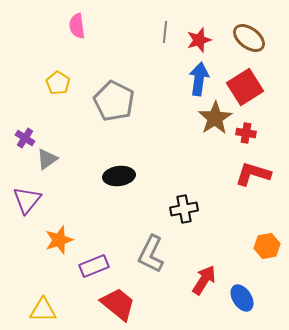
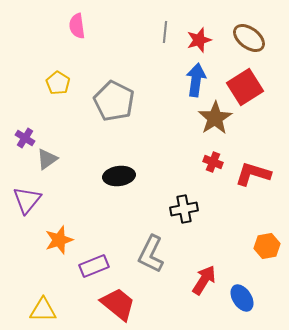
blue arrow: moved 3 px left, 1 px down
red cross: moved 33 px left, 29 px down; rotated 12 degrees clockwise
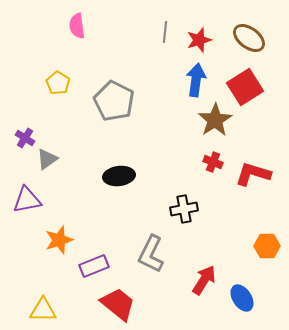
brown star: moved 2 px down
purple triangle: rotated 40 degrees clockwise
orange hexagon: rotated 10 degrees clockwise
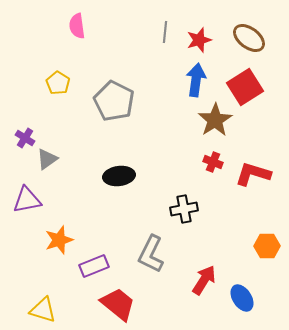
yellow triangle: rotated 16 degrees clockwise
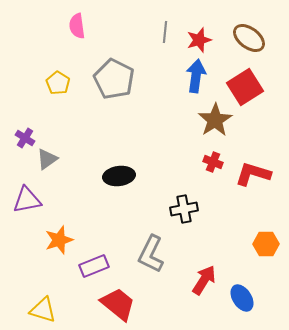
blue arrow: moved 4 px up
gray pentagon: moved 22 px up
orange hexagon: moved 1 px left, 2 px up
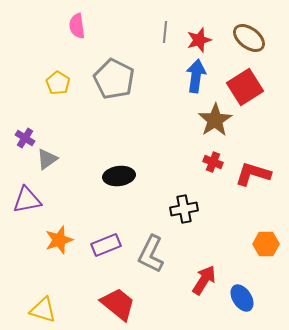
purple rectangle: moved 12 px right, 21 px up
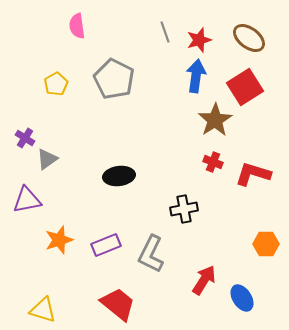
gray line: rotated 25 degrees counterclockwise
yellow pentagon: moved 2 px left, 1 px down; rotated 10 degrees clockwise
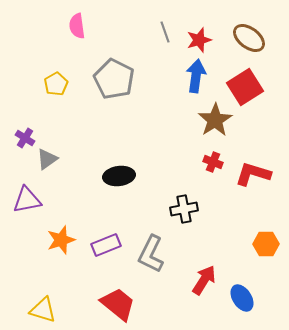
orange star: moved 2 px right
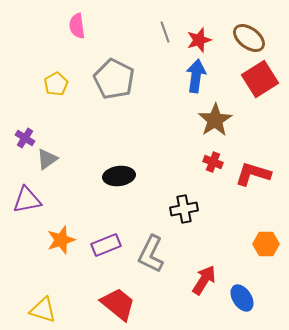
red square: moved 15 px right, 8 px up
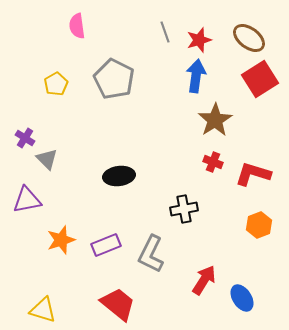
gray triangle: rotated 40 degrees counterclockwise
orange hexagon: moved 7 px left, 19 px up; rotated 20 degrees counterclockwise
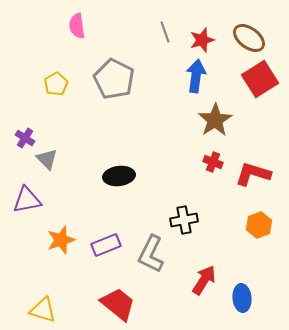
red star: moved 3 px right
black cross: moved 11 px down
blue ellipse: rotated 28 degrees clockwise
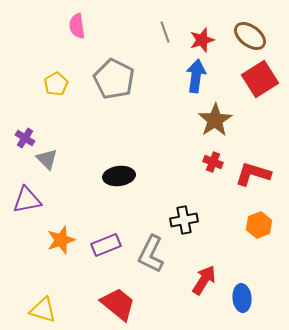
brown ellipse: moved 1 px right, 2 px up
